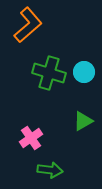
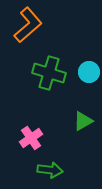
cyan circle: moved 5 px right
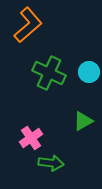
green cross: rotated 8 degrees clockwise
green arrow: moved 1 px right, 7 px up
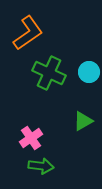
orange L-shape: moved 8 px down; rotated 6 degrees clockwise
green arrow: moved 10 px left, 3 px down
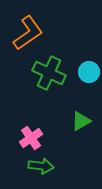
green triangle: moved 2 px left
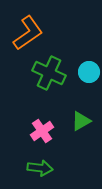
pink cross: moved 11 px right, 7 px up
green arrow: moved 1 px left, 2 px down
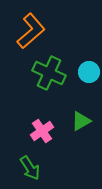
orange L-shape: moved 3 px right, 2 px up; rotated 6 degrees counterclockwise
green arrow: moved 10 px left; rotated 50 degrees clockwise
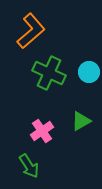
green arrow: moved 1 px left, 2 px up
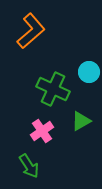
green cross: moved 4 px right, 16 px down
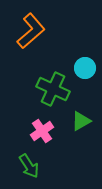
cyan circle: moved 4 px left, 4 px up
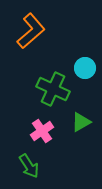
green triangle: moved 1 px down
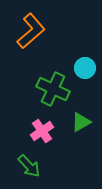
green arrow: rotated 10 degrees counterclockwise
